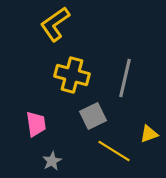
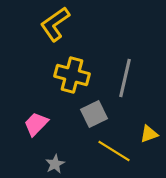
gray square: moved 1 px right, 2 px up
pink trapezoid: rotated 128 degrees counterclockwise
gray star: moved 3 px right, 3 px down
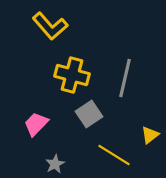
yellow L-shape: moved 5 px left, 2 px down; rotated 96 degrees counterclockwise
gray square: moved 5 px left; rotated 8 degrees counterclockwise
yellow triangle: moved 1 px right, 1 px down; rotated 18 degrees counterclockwise
yellow line: moved 4 px down
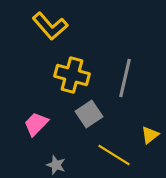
gray star: moved 1 px right, 1 px down; rotated 24 degrees counterclockwise
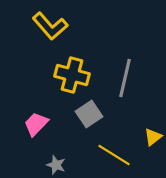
yellow triangle: moved 3 px right, 2 px down
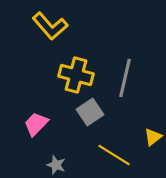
yellow cross: moved 4 px right
gray square: moved 1 px right, 2 px up
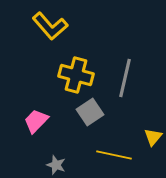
pink trapezoid: moved 3 px up
yellow triangle: rotated 12 degrees counterclockwise
yellow line: rotated 20 degrees counterclockwise
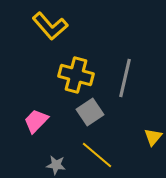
yellow line: moved 17 px left; rotated 28 degrees clockwise
gray star: rotated 12 degrees counterclockwise
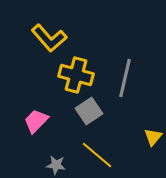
yellow L-shape: moved 1 px left, 12 px down
gray square: moved 1 px left, 1 px up
